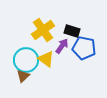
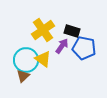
yellow triangle: moved 3 px left
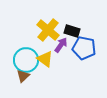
yellow cross: moved 5 px right; rotated 15 degrees counterclockwise
purple arrow: moved 1 px left, 1 px up
yellow triangle: moved 2 px right
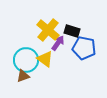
purple arrow: moved 3 px left, 2 px up
brown triangle: rotated 24 degrees clockwise
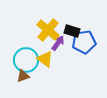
blue pentagon: moved 6 px up; rotated 20 degrees counterclockwise
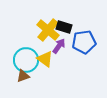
black rectangle: moved 8 px left, 4 px up
purple arrow: moved 1 px right, 3 px down
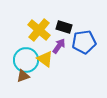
yellow cross: moved 9 px left
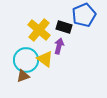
blue pentagon: moved 27 px up; rotated 15 degrees counterclockwise
purple arrow: rotated 21 degrees counterclockwise
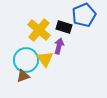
yellow triangle: rotated 18 degrees clockwise
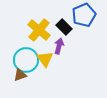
black rectangle: rotated 28 degrees clockwise
brown triangle: moved 3 px left, 1 px up
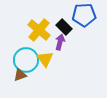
blue pentagon: rotated 20 degrees clockwise
purple arrow: moved 1 px right, 4 px up
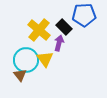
purple arrow: moved 1 px left, 1 px down
brown triangle: rotated 48 degrees counterclockwise
